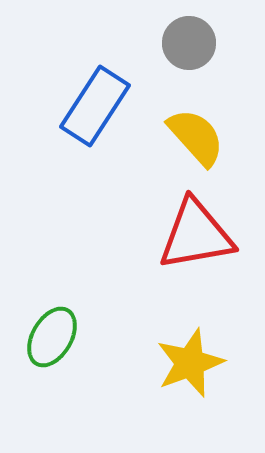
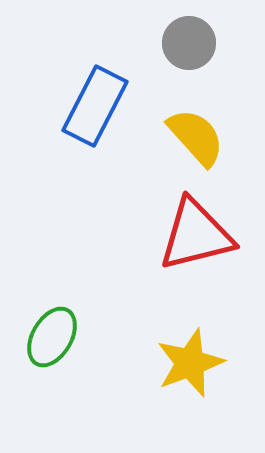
blue rectangle: rotated 6 degrees counterclockwise
red triangle: rotated 4 degrees counterclockwise
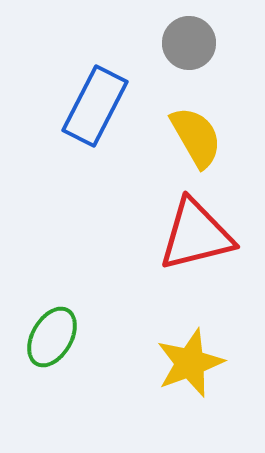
yellow semicircle: rotated 12 degrees clockwise
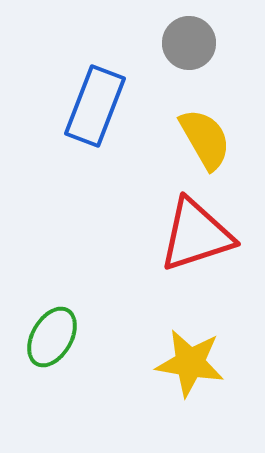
blue rectangle: rotated 6 degrees counterclockwise
yellow semicircle: moved 9 px right, 2 px down
red triangle: rotated 4 degrees counterclockwise
yellow star: rotated 30 degrees clockwise
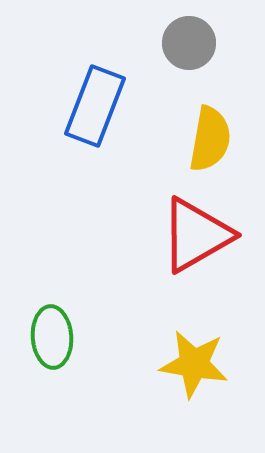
yellow semicircle: moved 5 px right; rotated 40 degrees clockwise
red triangle: rotated 12 degrees counterclockwise
green ellipse: rotated 34 degrees counterclockwise
yellow star: moved 4 px right, 1 px down
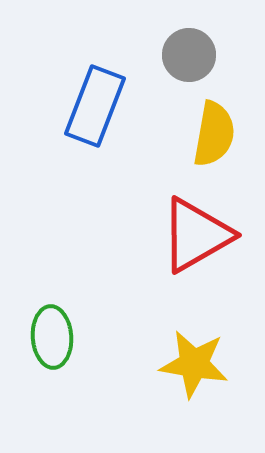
gray circle: moved 12 px down
yellow semicircle: moved 4 px right, 5 px up
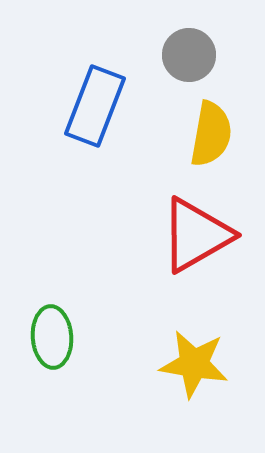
yellow semicircle: moved 3 px left
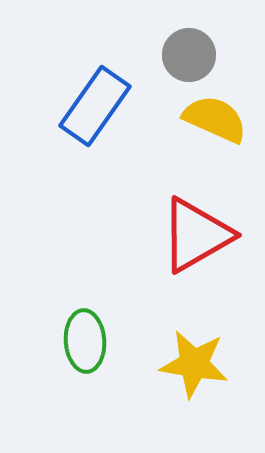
blue rectangle: rotated 14 degrees clockwise
yellow semicircle: moved 4 px right, 15 px up; rotated 76 degrees counterclockwise
green ellipse: moved 33 px right, 4 px down
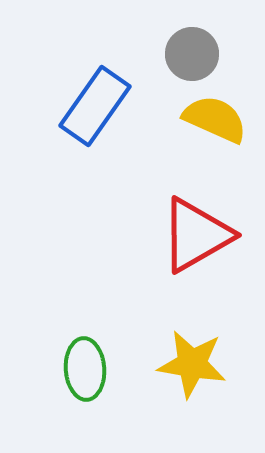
gray circle: moved 3 px right, 1 px up
green ellipse: moved 28 px down
yellow star: moved 2 px left
